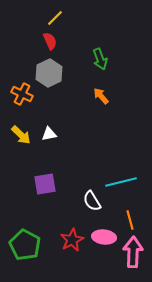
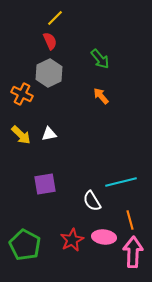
green arrow: rotated 20 degrees counterclockwise
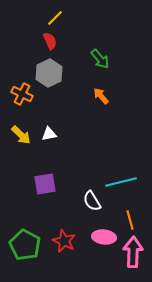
red star: moved 8 px left, 1 px down; rotated 20 degrees counterclockwise
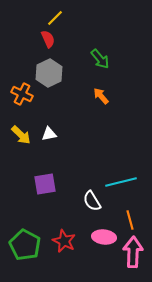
red semicircle: moved 2 px left, 2 px up
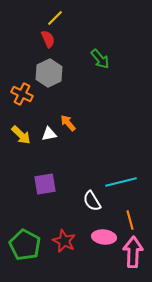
orange arrow: moved 33 px left, 27 px down
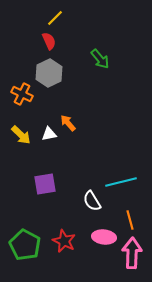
red semicircle: moved 1 px right, 2 px down
pink arrow: moved 1 px left, 1 px down
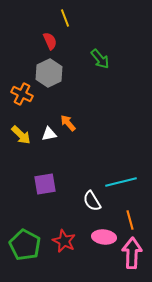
yellow line: moved 10 px right; rotated 66 degrees counterclockwise
red semicircle: moved 1 px right
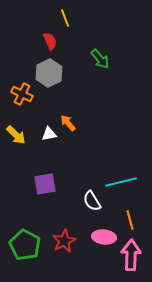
yellow arrow: moved 5 px left
red star: rotated 20 degrees clockwise
pink arrow: moved 1 px left, 2 px down
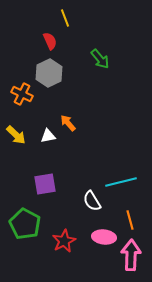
white triangle: moved 1 px left, 2 px down
green pentagon: moved 21 px up
